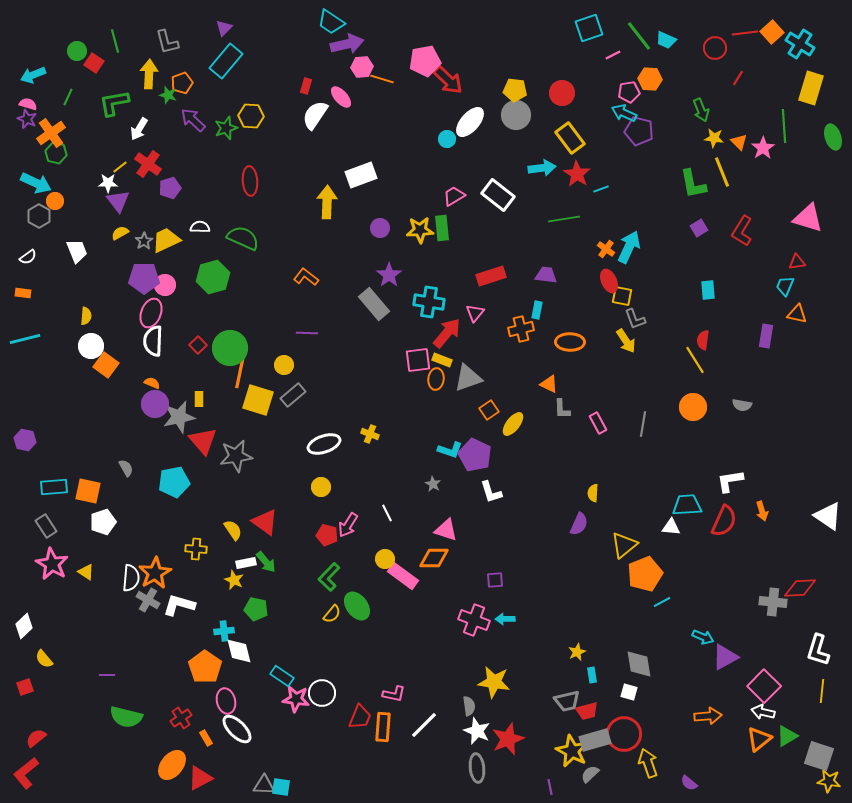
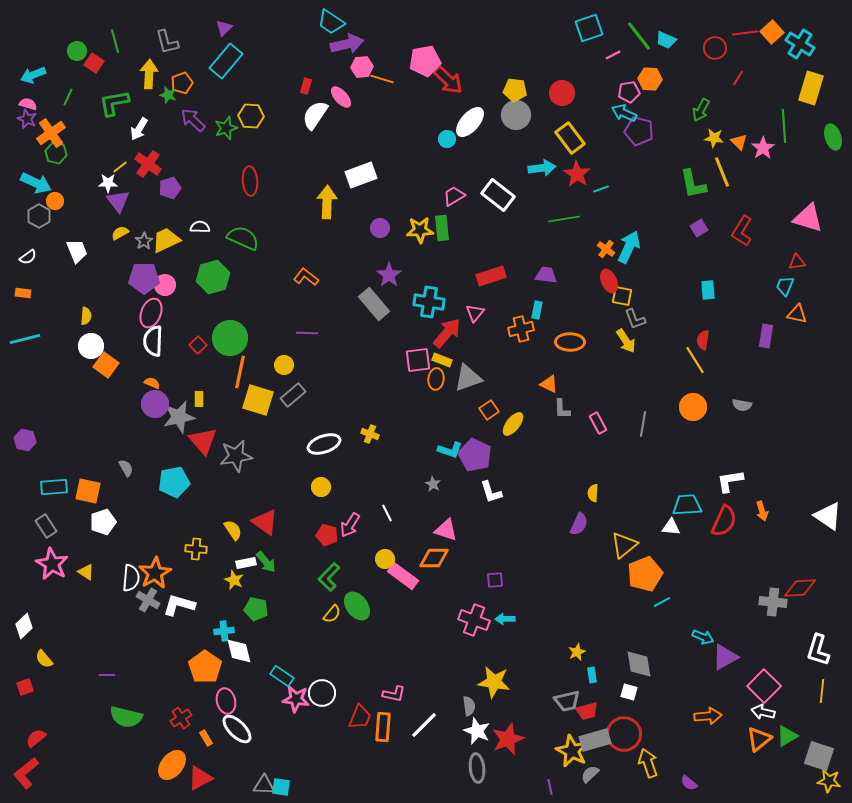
green arrow at (701, 110): rotated 50 degrees clockwise
green circle at (230, 348): moved 10 px up
pink arrow at (348, 525): moved 2 px right
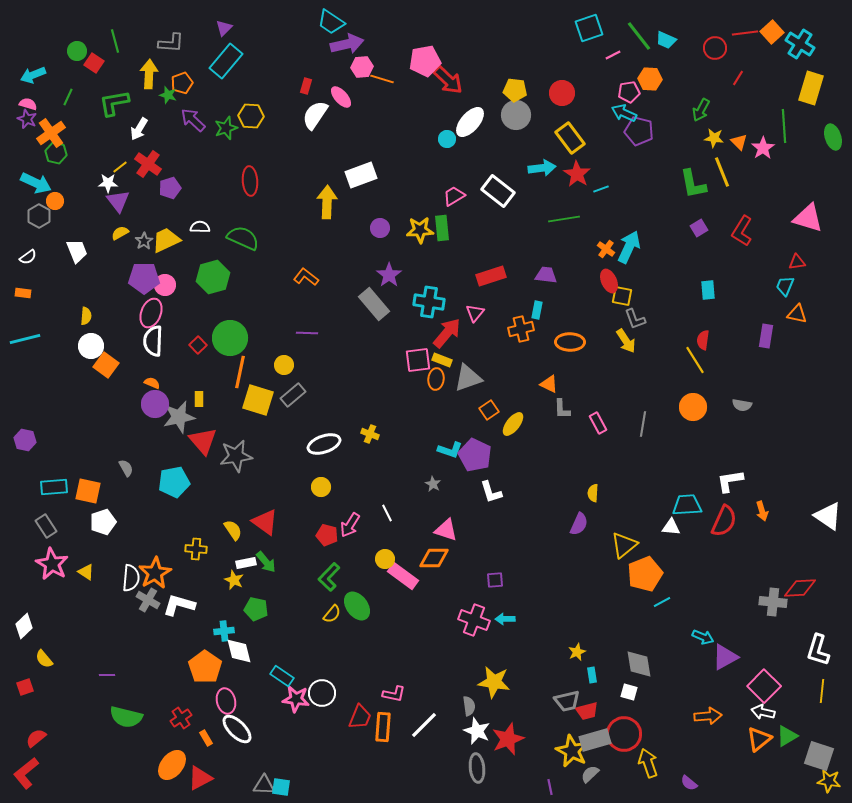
gray L-shape at (167, 42): moved 4 px right, 1 px down; rotated 72 degrees counterclockwise
white rectangle at (498, 195): moved 4 px up
